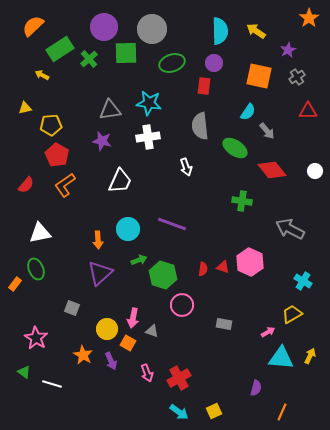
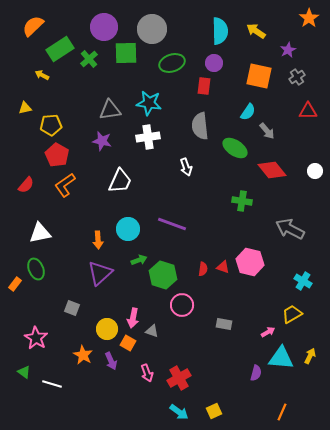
pink hexagon at (250, 262): rotated 12 degrees counterclockwise
purple semicircle at (256, 388): moved 15 px up
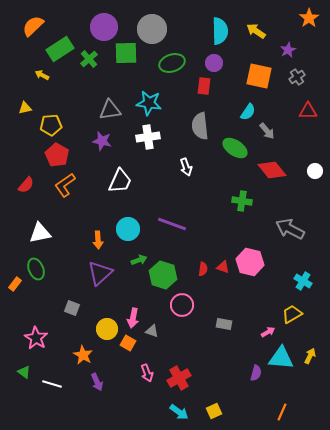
purple arrow at (111, 361): moved 14 px left, 21 px down
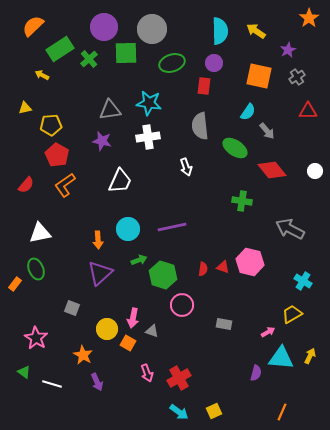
purple line at (172, 224): moved 3 px down; rotated 32 degrees counterclockwise
